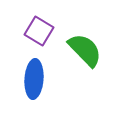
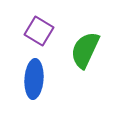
green semicircle: rotated 111 degrees counterclockwise
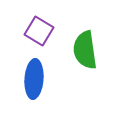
green semicircle: rotated 33 degrees counterclockwise
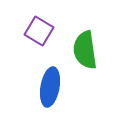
blue ellipse: moved 16 px right, 8 px down; rotated 6 degrees clockwise
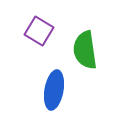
blue ellipse: moved 4 px right, 3 px down
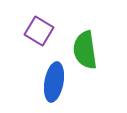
blue ellipse: moved 8 px up
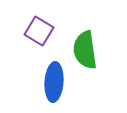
blue ellipse: rotated 6 degrees counterclockwise
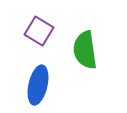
blue ellipse: moved 16 px left, 3 px down; rotated 9 degrees clockwise
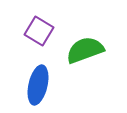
green semicircle: rotated 78 degrees clockwise
